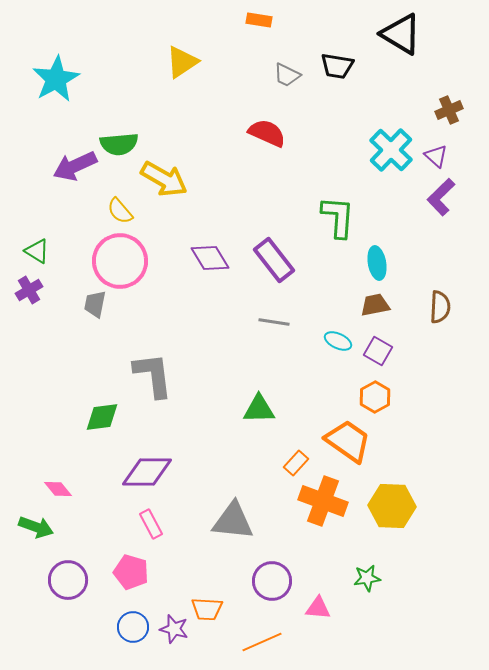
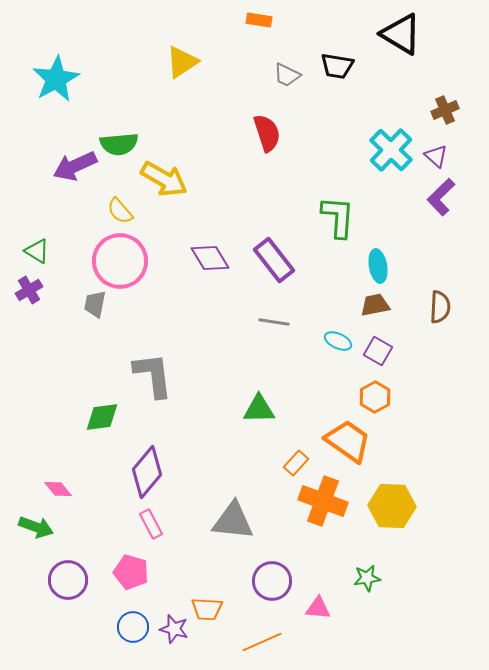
brown cross at (449, 110): moved 4 px left
red semicircle at (267, 133): rotated 48 degrees clockwise
cyan ellipse at (377, 263): moved 1 px right, 3 px down
purple diamond at (147, 472): rotated 51 degrees counterclockwise
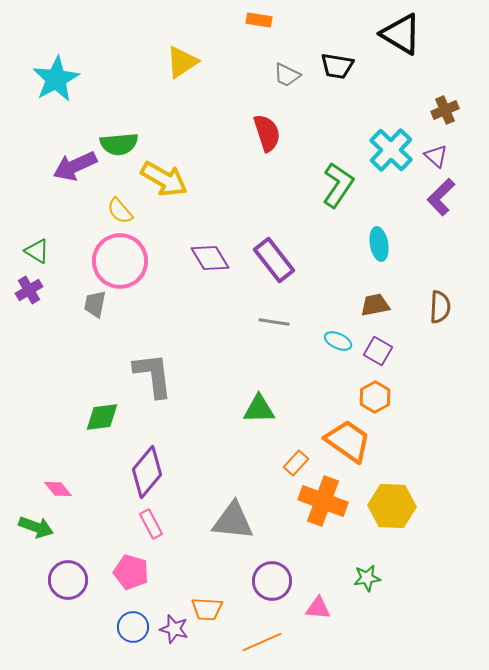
green L-shape at (338, 217): moved 32 px up; rotated 30 degrees clockwise
cyan ellipse at (378, 266): moved 1 px right, 22 px up
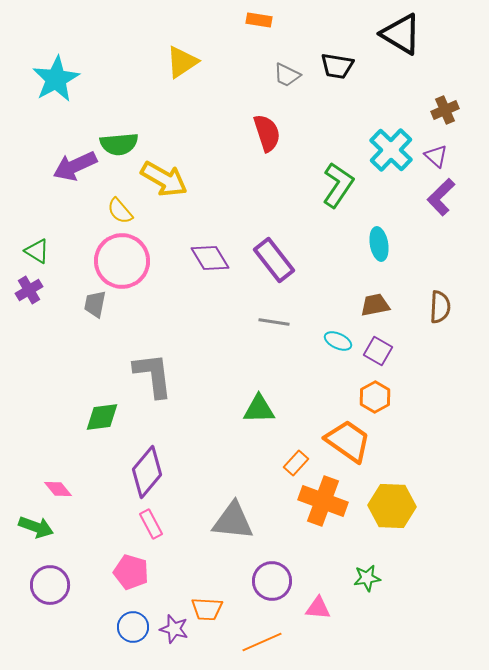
pink circle at (120, 261): moved 2 px right
purple circle at (68, 580): moved 18 px left, 5 px down
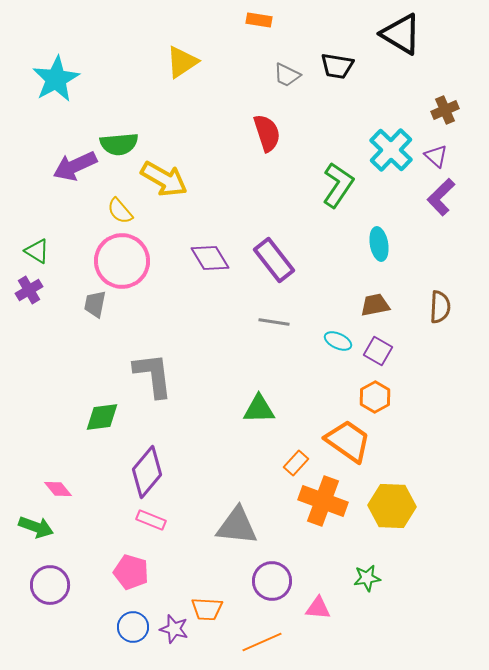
gray triangle at (233, 521): moved 4 px right, 5 px down
pink rectangle at (151, 524): moved 4 px up; rotated 40 degrees counterclockwise
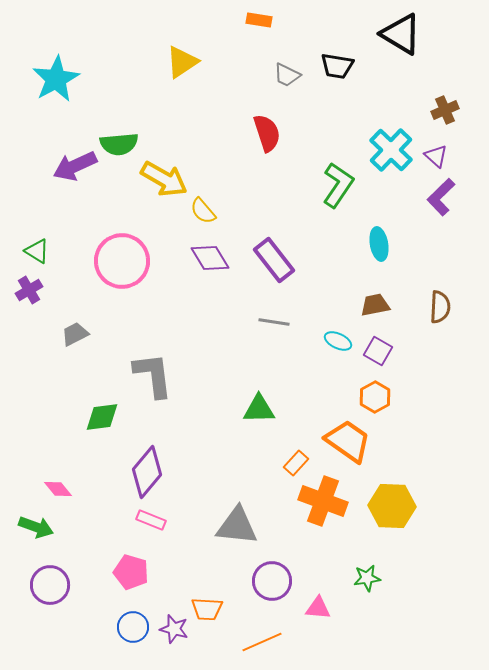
yellow semicircle at (120, 211): moved 83 px right
gray trapezoid at (95, 304): moved 20 px left, 30 px down; rotated 52 degrees clockwise
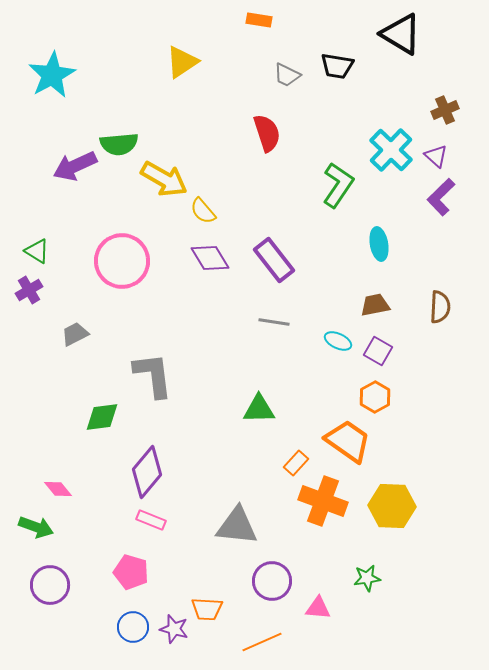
cyan star at (56, 79): moved 4 px left, 4 px up
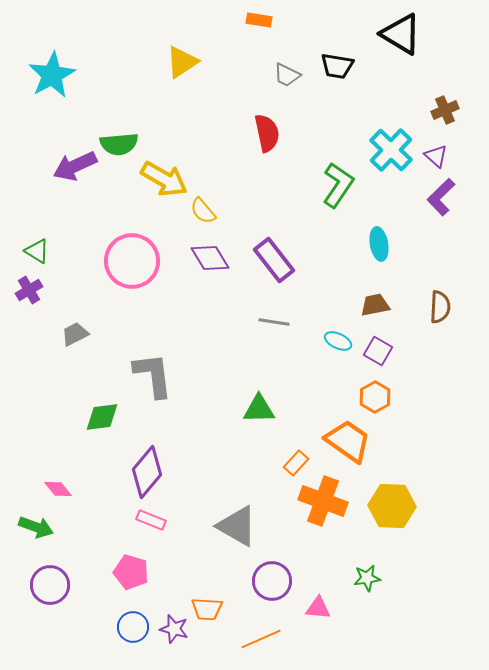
red semicircle at (267, 133): rotated 6 degrees clockwise
pink circle at (122, 261): moved 10 px right
gray triangle at (237, 526): rotated 24 degrees clockwise
orange line at (262, 642): moved 1 px left, 3 px up
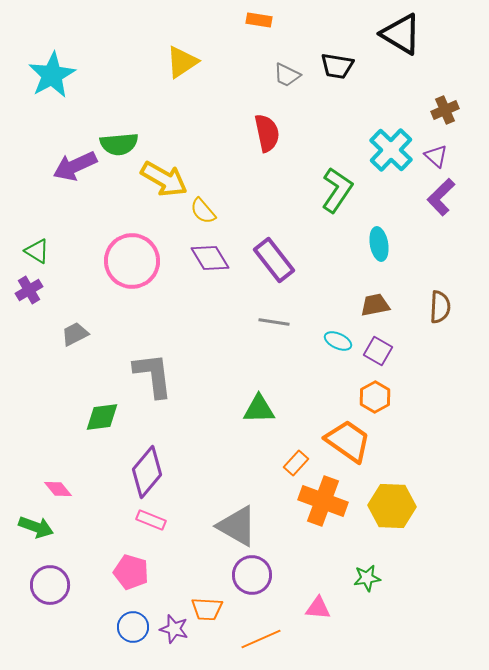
green L-shape at (338, 185): moved 1 px left, 5 px down
purple circle at (272, 581): moved 20 px left, 6 px up
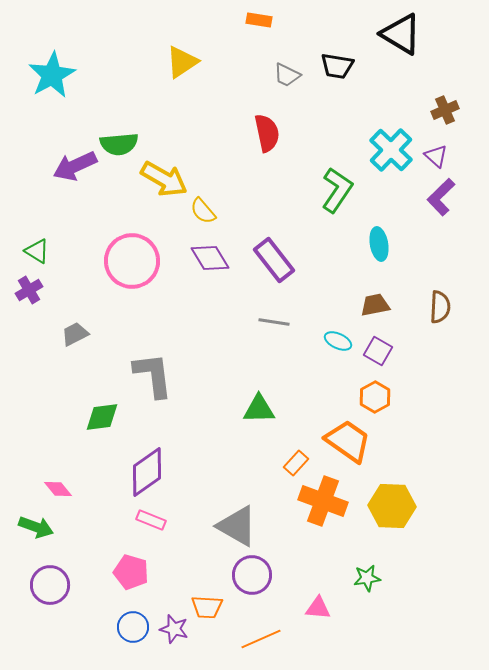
purple diamond at (147, 472): rotated 15 degrees clockwise
orange trapezoid at (207, 609): moved 2 px up
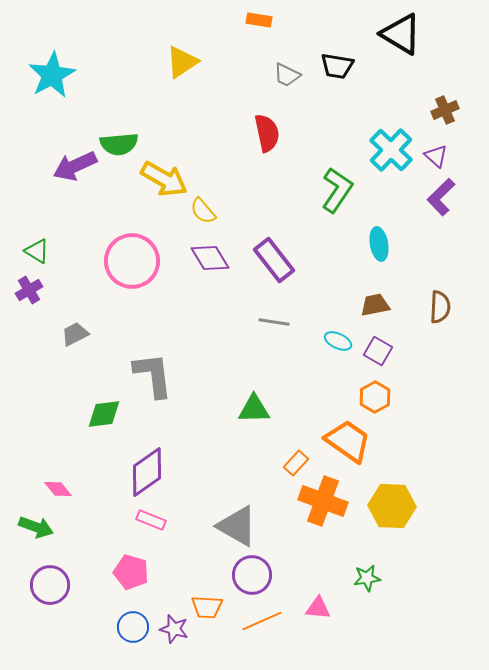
green triangle at (259, 409): moved 5 px left
green diamond at (102, 417): moved 2 px right, 3 px up
orange line at (261, 639): moved 1 px right, 18 px up
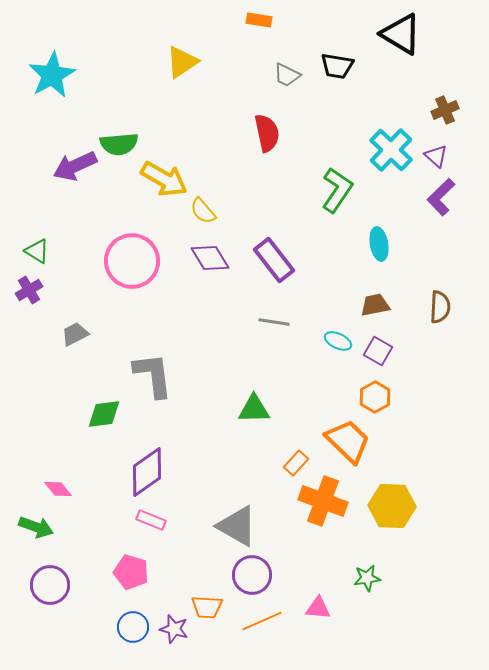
orange trapezoid at (348, 441): rotated 9 degrees clockwise
